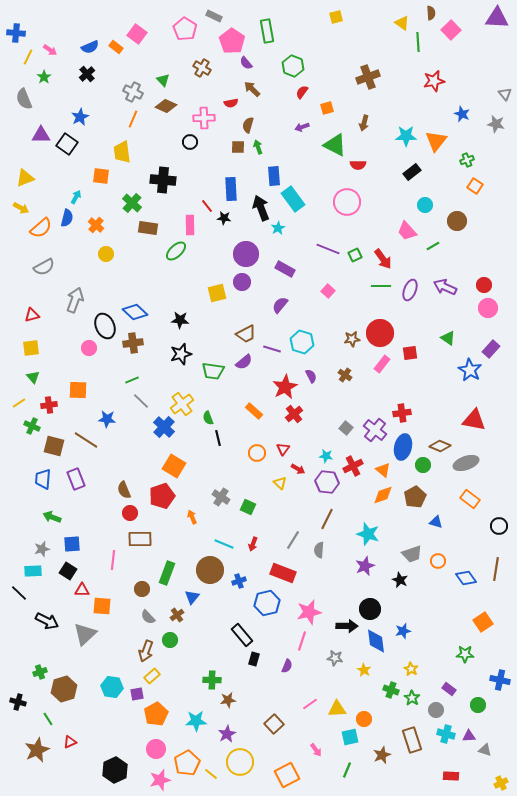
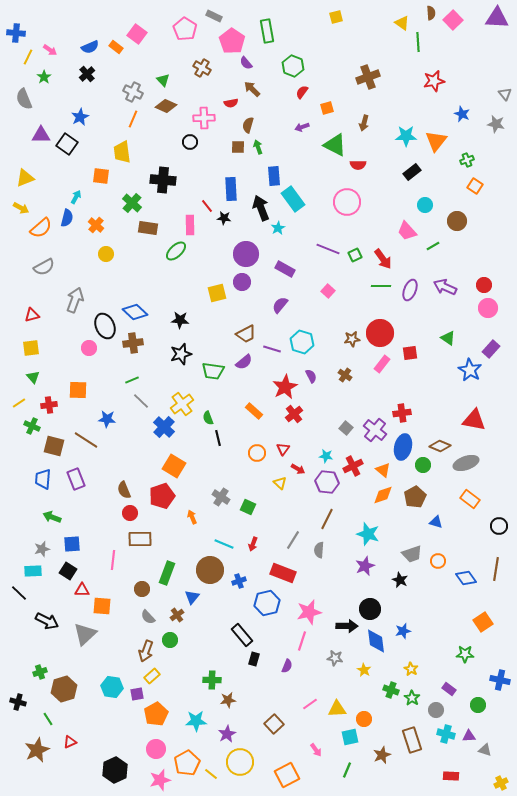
pink square at (451, 30): moved 2 px right, 10 px up
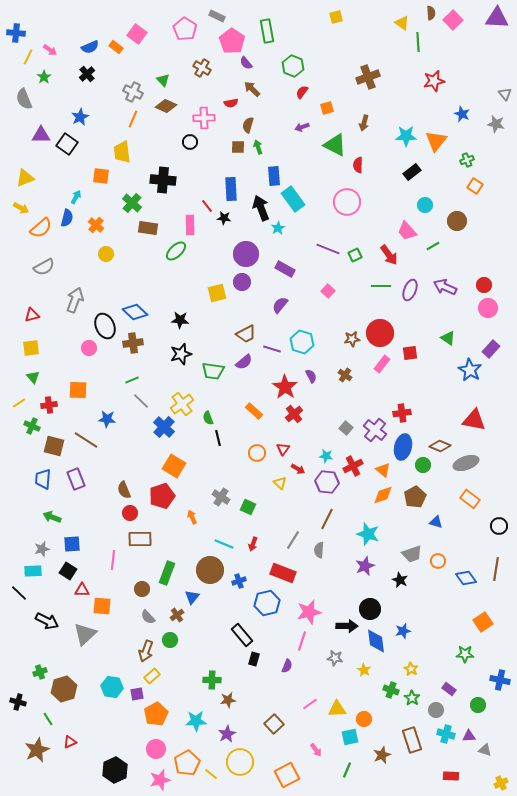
gray rectangle at (214, 16): moved 3 px right
red semicircle at (358, 165): rotated 91 degrees clockwise
red arrow at (383, 259): moved 6 px right, 4 px up
red star at (285, 387): rotated 10 degrees counterclockwise
